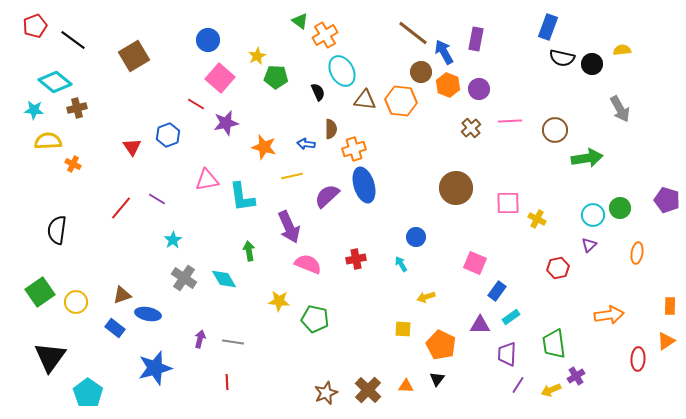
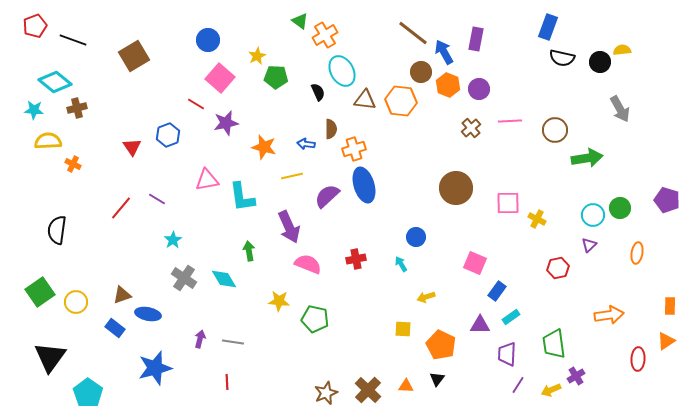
black line at (73, 40): rotated 16 degrees counterclockwise
black circle at (592, 64): moved 8 px right, 2 px up
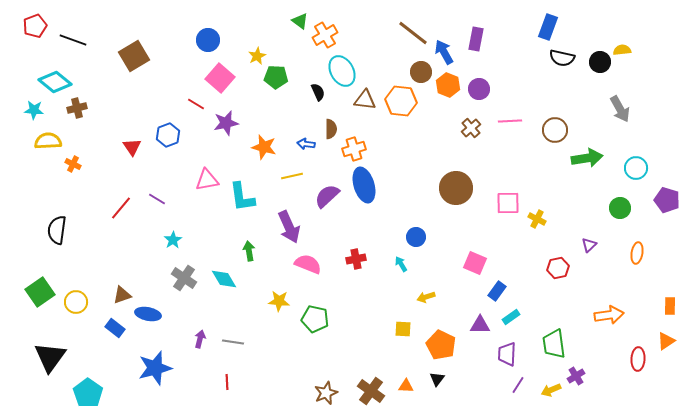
cyan circle at (593, 215): moved 43 px right, 47 px up
brown cross at (368, 390): moved 3 px right, 1 px down; rotated 8 degrees counterclockwise
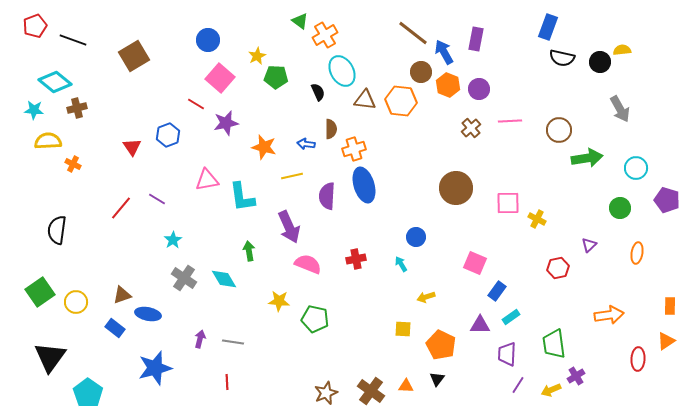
brown circle at (555, 130): moved 4 px right
purple semicircle at (327, 196): rotated 44 degrees counterclockwise
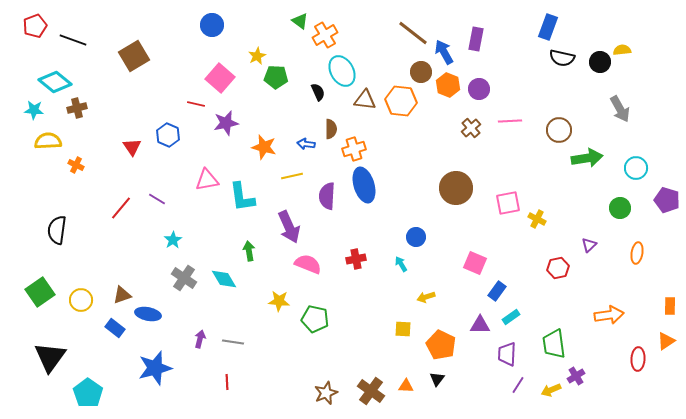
blue circle at (208, 40): moved 4 px right, 15 px up
red line at (196, 104): rotated 18 degrees counterclockwise
blue hexagon at (168, 135): rotated 15 degrees counterclockwise
orange cross at (73, 164): moved 3 px right, 1 px down
pink square at (508, 203): rotated 10 degrees counterclockwise
yellow circle at (76, 302): moved 5 px right, 2 px up
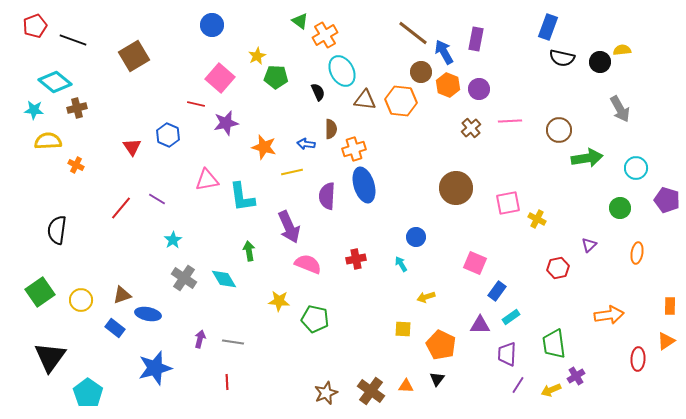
yellow line at (292, 176): moved 4 px up
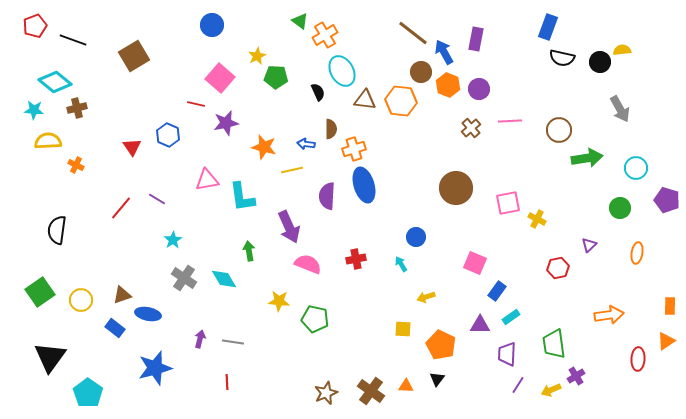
yellow line at (292, 172): moved 2 px up
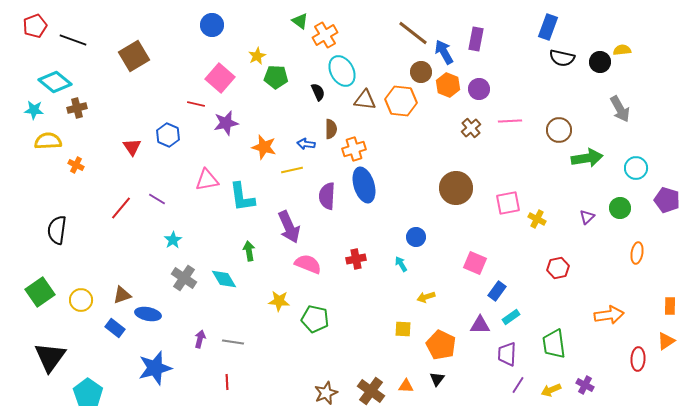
purple triangle at (589, 245): moved 2 px left, 28 px up
purple cross at (576, 376): moved 9 px right, 9 px down; rotated 30 degrees counterclockwise
